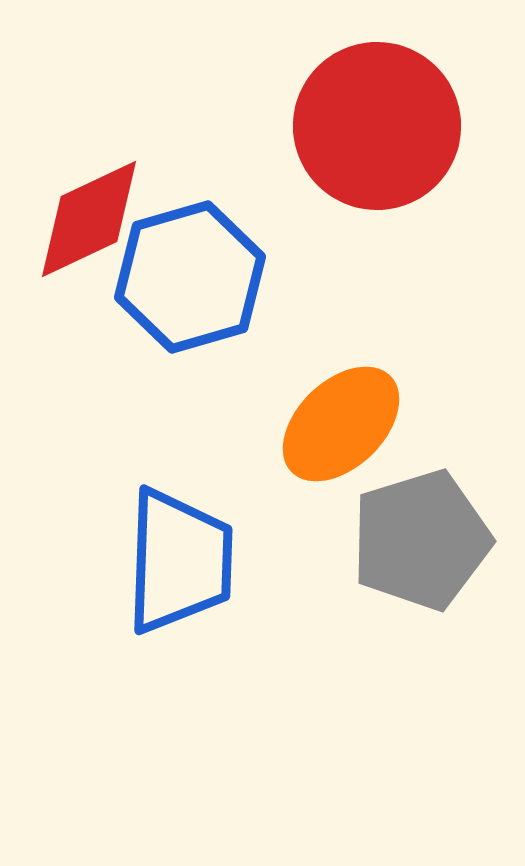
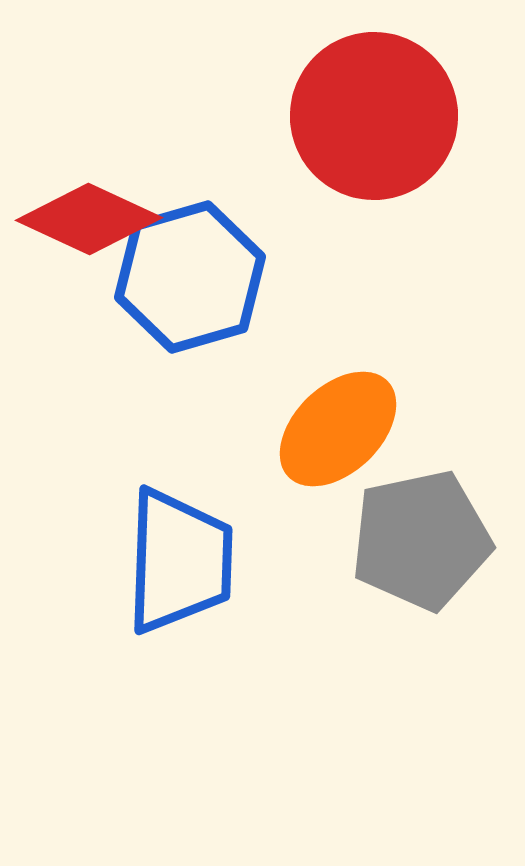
red circle: moved 3 px left, 10 px up
red diamond: rotated 50 degrees clockwise
orange ellipse: moved 3 px left, 5 px down
gray pentagon: rotated 5 degrees clockwise
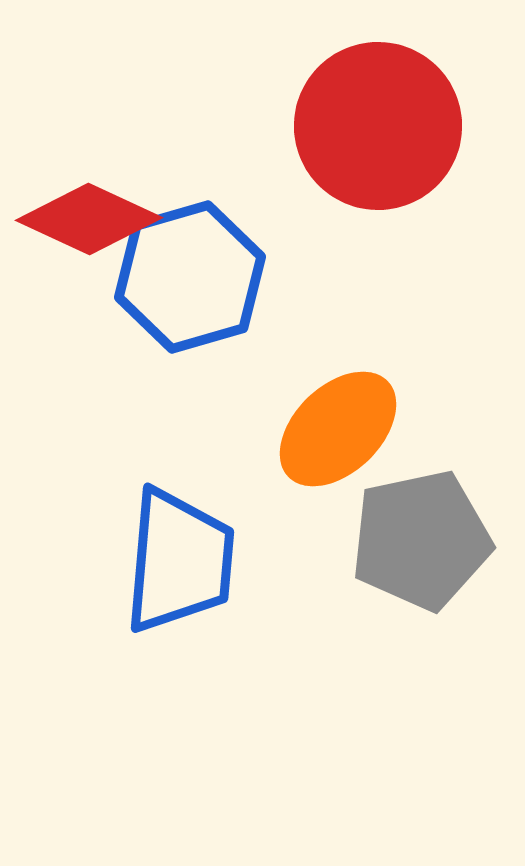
red circle: moved 4 px right, 10 px down
blue trapezoid: rotated 3 degrees clockwise
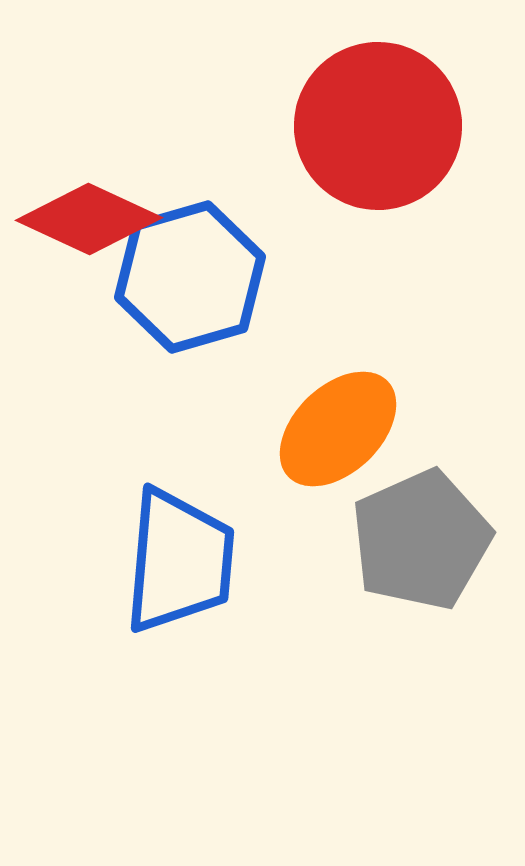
gray pentagon: rotated 12 degrees counterclockwise
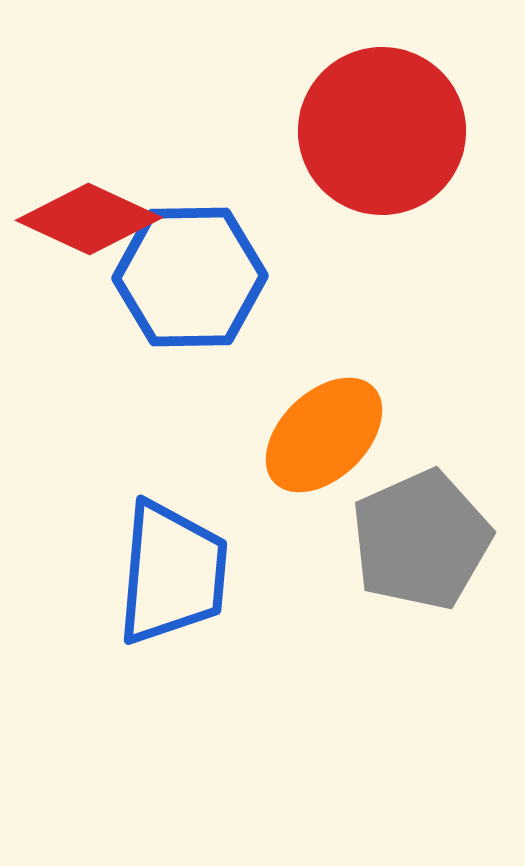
red circle: moved 4 px right, 5 px down
blue hexagon: rotated 15 degrees clockwise
orange ellipse: moved 14 px left, 6 px down
blue trapezoid: moved 7 px left, 12 px down
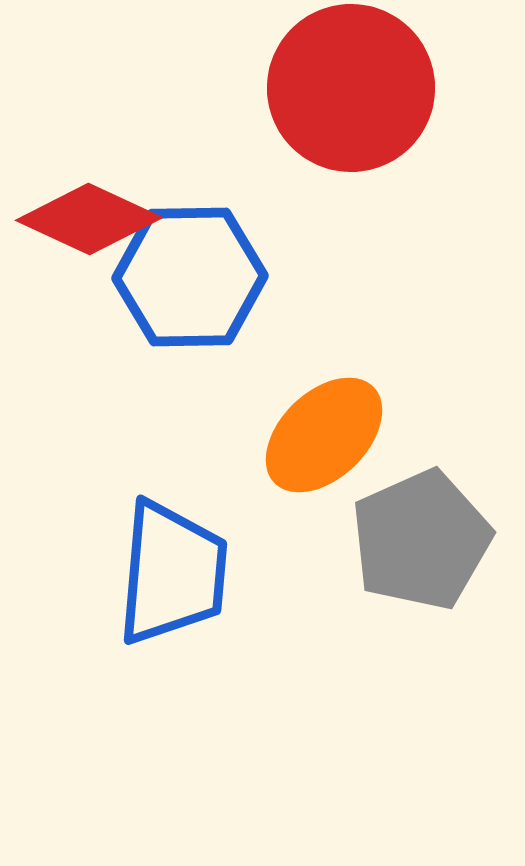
red circle: moved 31 px left, 43 px up
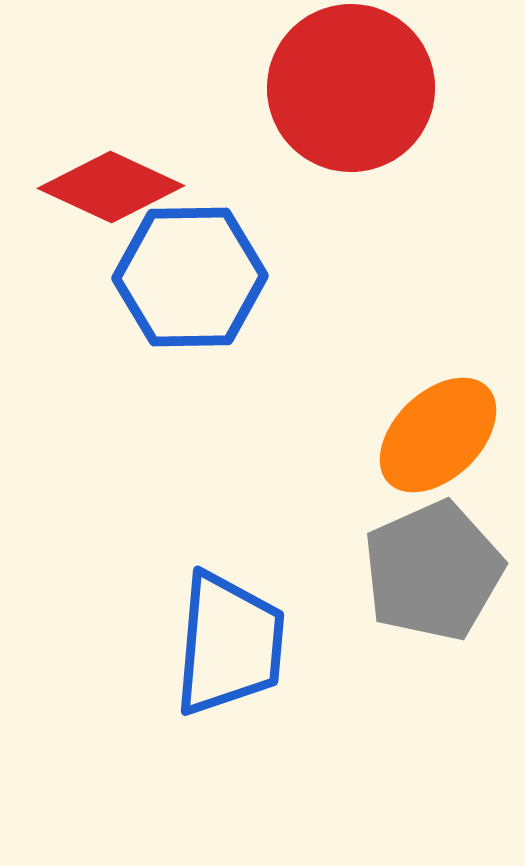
red diamond: moved 22 px right, 32 px up
orange ellipse: moved 114 px right
gray pentagon: moved 12 px right, 31 px down
blue trapezoid: moved 57 px right, 71 px down
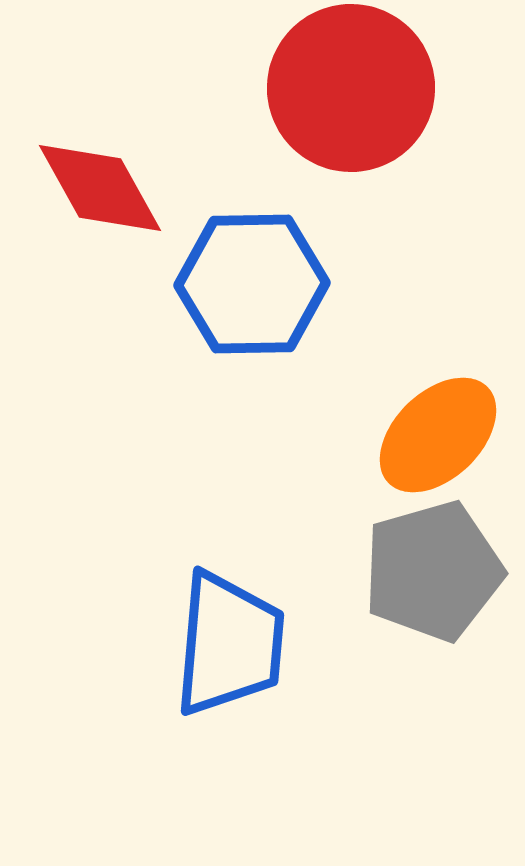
red diamond: moved 11 px left, 1 px down; rotated 36 degrees clockwise
blue hexagon: moved 62 px right, 7 px down
gray pentagon: rotated 8 degrees clockwise
